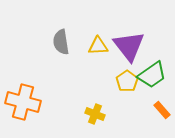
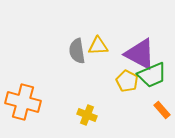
gray semicircle: moved 16 px right, 9 px down
purple triangle: moved 11 px right, 8 px down; rotated 24 degrees counterclockwise
green trapezoid: rotated 12 degrees clockwise
yellow pentagon: rotated 10 degrees counterclockwise
yellow cross: moved 8 px left, 1 px down
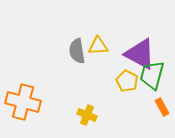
green trapezoid: rotated 128 degrees clockwise
orange rectangle: moved 3 px up; rotated 12 degrees clockwise
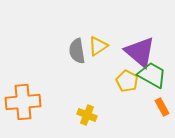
yellow triangle: rotated 30 degrees counterclockwise
purple triangle: moved 2 px up; rotated 12 degrees clockwise
green trapezoid: rotated 104 degrees clockwise
orange cross: rotated 20 degrees counterclockwise
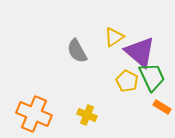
yellow triangle: moved 16 px right, 9 px up
gray semicircle: rotated 20 degrees counterclockwise
green trapezoid: moved 2 px down; rotated 36 degrees clockwise
orange cross: moved 11 px right, 12 px down; rotated 28 degrees clockwise
orange rectangle: rotated 30 degrees counterclockwise
